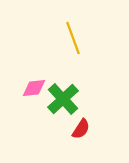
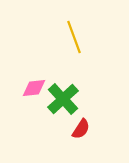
yellow line: moved 1 px right, 1 px up
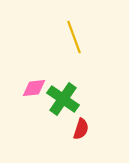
green cross: rotated 12 degrees counterclockwise
red semicircle: rotated 15 degrees counterclockwise
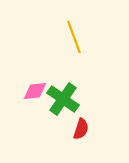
pink diamond: moved 1 px right, 3 px down
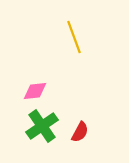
green cross: moved 21 px left, 27 px down; rotated 20 degrees clockwise
red semicircle: moved 1 px left, 3 px down; rotated 10 degrees clockwise
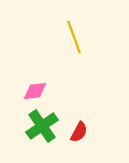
red semicircle: moved 1 px left
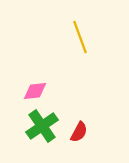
yellow line: moved 6 px right
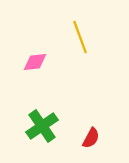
pink diamond: moved 29 px up
red semicircle: moved 12 px right, 6 px down
